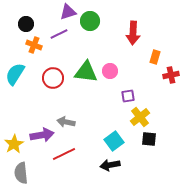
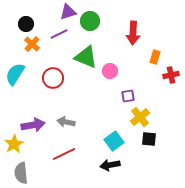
orange cross: moved 2 px left, 1 px up; rotated 21 degrees clockwise
green triangle: moved 15 px up; rotated 15 degrees clockwise
purple arrow: moved 9 px left, 10 px up
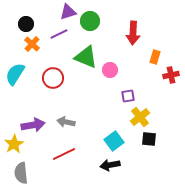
pink circle: moved 1 px up
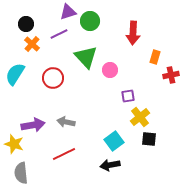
green triangle: rotated 25 degrees clockwise
yellow star: rotated 24 degrees counterclockwise
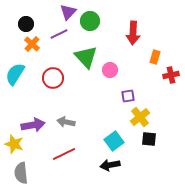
purple triangle: rotated 30 degrees counterclockwise
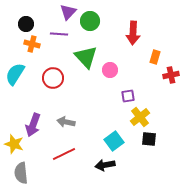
purple line: rotated 30 degrees clockwise
orange cross: rotated 28 degrees counterclockwise
purple arrow: rotated 120 degrees clockwise
black arrow: moved 5 px left
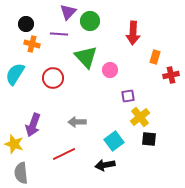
gray arrow: moved 11 px right; rotated 12 degrees counterclockwise
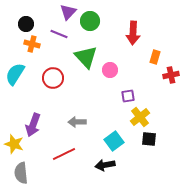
purple line: rotated 18 degrees clockwise
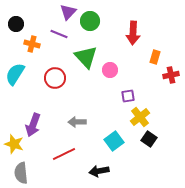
black circle: moved 10 px left
red circle: moved 2 px right
black square: rotated 28 degrees clockwise
black arrow: moved 6 px left, 6 px down
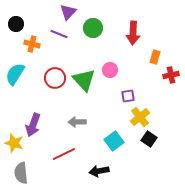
green circle: moved 3 px right, 7 px down
green triangle: moved 2 px left, 23 px down
yellow star: moved 1 px up
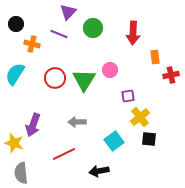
orange rectangle: rotated 24 degrees counterclockwise
green triangle: rotated 15 degrees clockwise
black square: rotated 28 degrees counterclockwise
